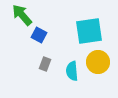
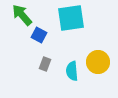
cyan square: moved 18 px left, 13 px up
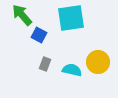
cyan semicircle: moved 1 px up; rotated 108 degrees clockwise
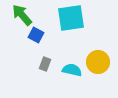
blue square: moved 3 px left
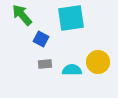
blue square: moved 5 px right, 4 px down
gray rectangle: rotated 64 degrees clockwise
cyan semicircle: rotated 12 degrees counterclockwise
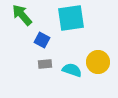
blue square: moved 1 px right, 1 px down
cyan semicircle: rotated 18 degrees clockwise
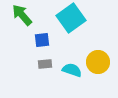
cyan square: rotated 28 degrees counterclockwise
blue square: rotated 35 degrees counterclockwise
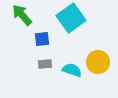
blue square: moved 1 px up
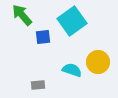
cyan square: moved 1 px right, 3 px down
blue square: moved 1 px right, 2 px up
gray rectangle: moved 7 px left, 21 px down
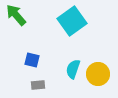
green arrow: moved 6 px left
blue square: moved 11 px left, 23 px down; rotated 21 degrees clockwise
yellow circle: moved 12 px down
cyan semicircle: moved 1 px right, 1 px up; rotated 90 degrees counterclockwise
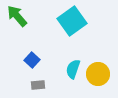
green arrow: moved 1 px right, 1 px down
blue square: rotated 28 degrees clockwise
